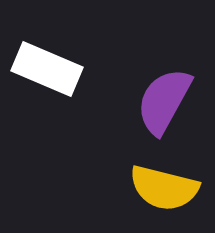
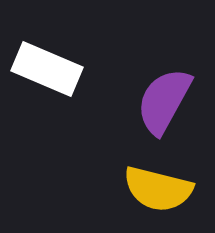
yellow semicircle: moved 6 px left, 1 px down
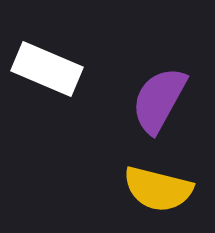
purple semicircle: moved 5 px left, 1 px up
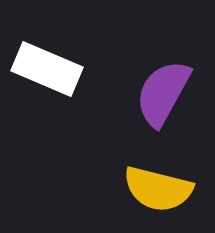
purple semicircle: moved 4 px right, 7 px up
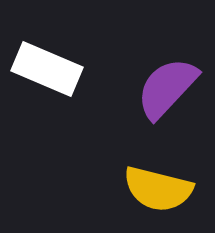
purple semicircle: moved 4 px right, 5 px up; rotated 14 degrees clockwise
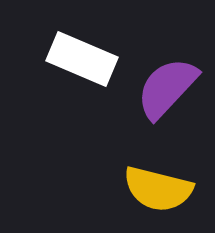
white rectangle: moved 35 px right, 10 px up
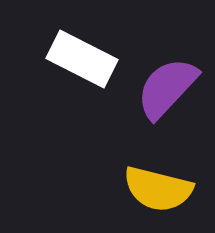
white rectangle: rotated 4 degrees clockwise
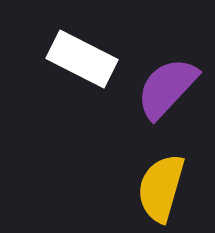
yellow semicircle: moved 3 px right, 1 px up; rotated 92 degrees clockwise
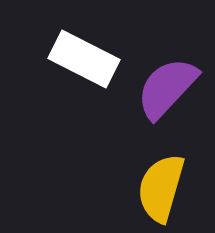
white rectangle: moved 2 px right
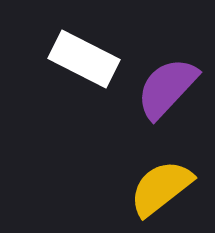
yellow semicircle: rotated 36 degrees clockwise
